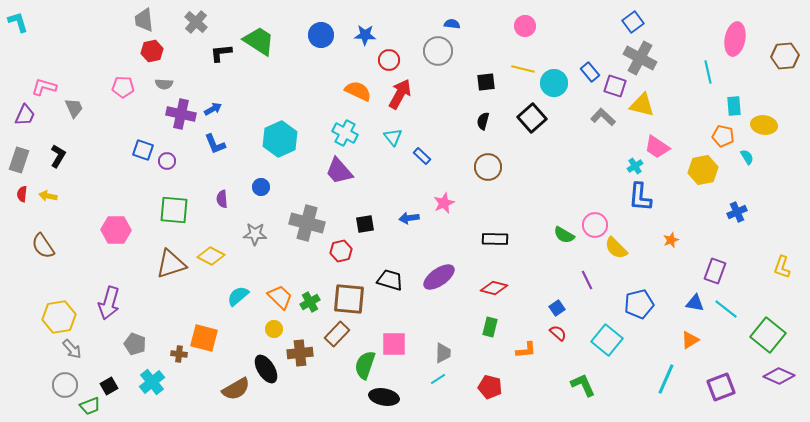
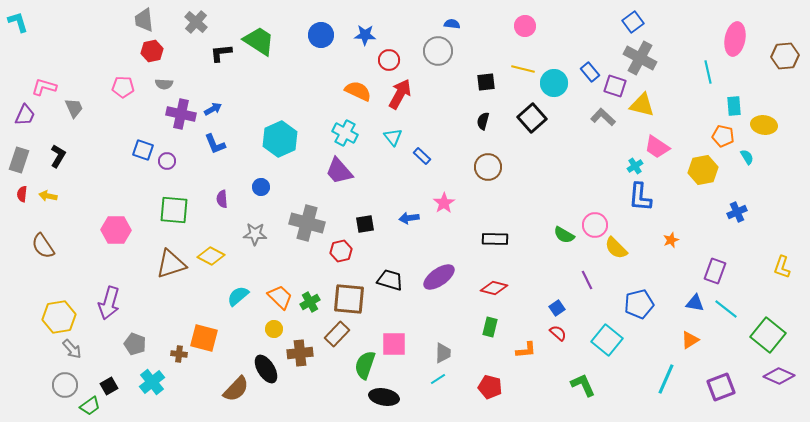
pink star at (444, 203): rotated 10 degrees counterclockwise
brown semicircle at (236, 389): rotated 16 degrees counterclockwise
green trapezoid at (90, 406): rotated 15 degrees counterclockwise
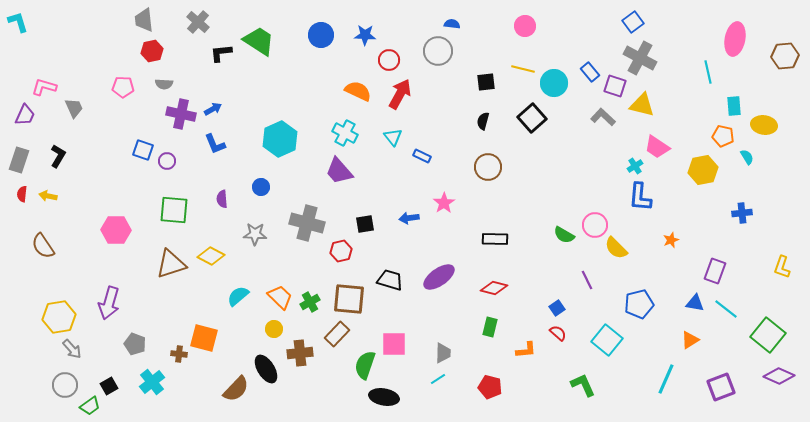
gray cross at (196, 22): moved 2 px right
blue rectangle at (422, 156): rotated 18 degrees counterclockwise
blue cross at (737, 212): moved 5 px right, 1 px down; rotated 18 degrees clockwise
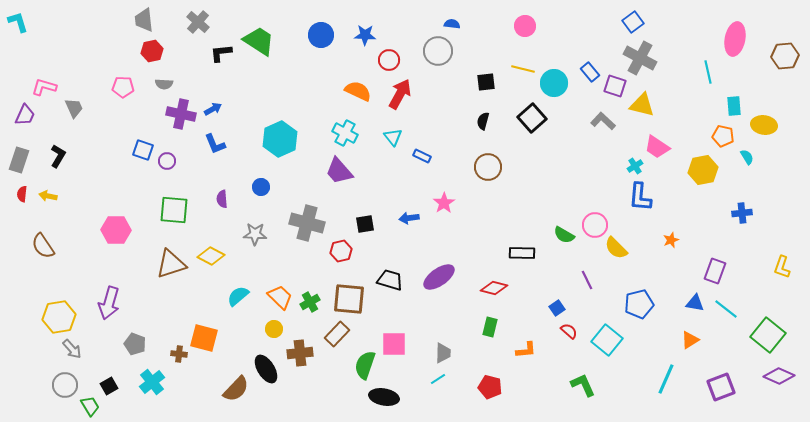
gray L-shape at (603, 117): moved 4 px down
black rectangle at (495, 239): moved 27 px right, 14 px down
red semicircle at (558, 333): moved 11 px right, 2 px up
green trapezoid at (90, 406): rotated 85 degrees counterclockwise
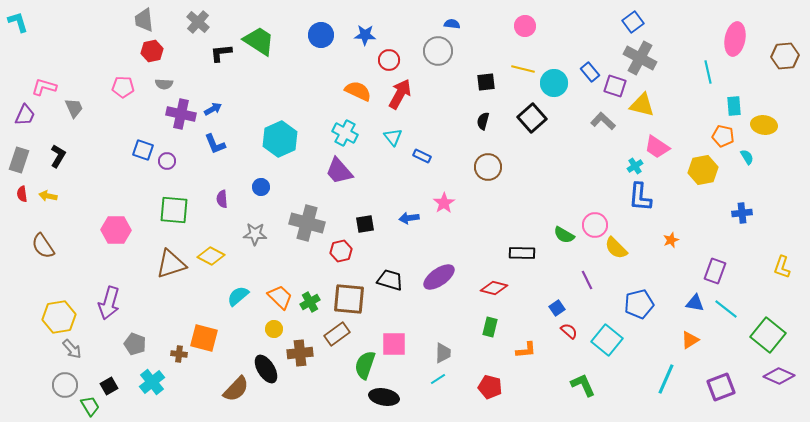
red semicircle at (22, 194): rotated 14 degrees counterclockwise
brown rectangle at (337, 334): rotated 10 degrees clockwise
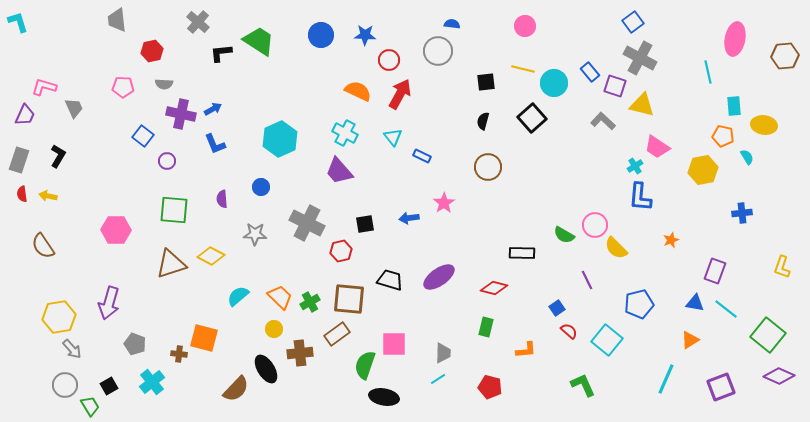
gray trapezoid at (144, 20): moved 27 px left
blue square at (143, 150): moved 14 px up; rotated 20 degrees clockwise
gray cross at (307, 223): rotated 12 degrees clockwise
green rectangle at (490, 327): moved 4 px left
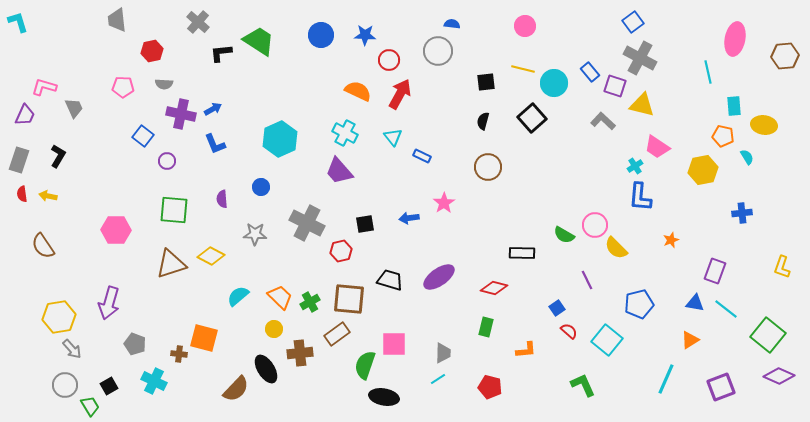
cyan cross at (152, 382): moved 2 px right, 1 px up; rotated 25 degrees counterclockwise
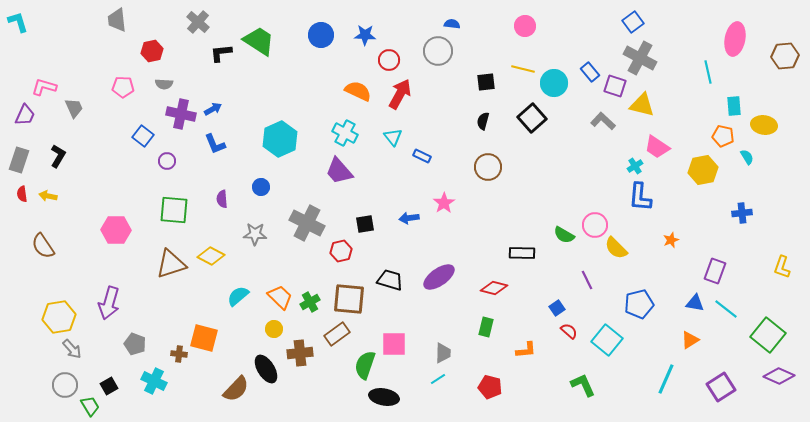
purple square at (721, 387): rotated 12 degrees counterclockwise
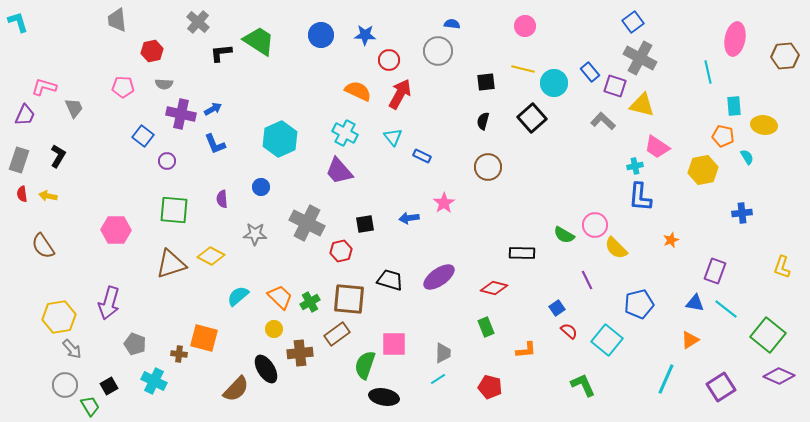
cyan cross at (635, 166): rotated 21 degrees clockwise
green rectangle at (486, 327): rotated 36 degrees counterclockwise
